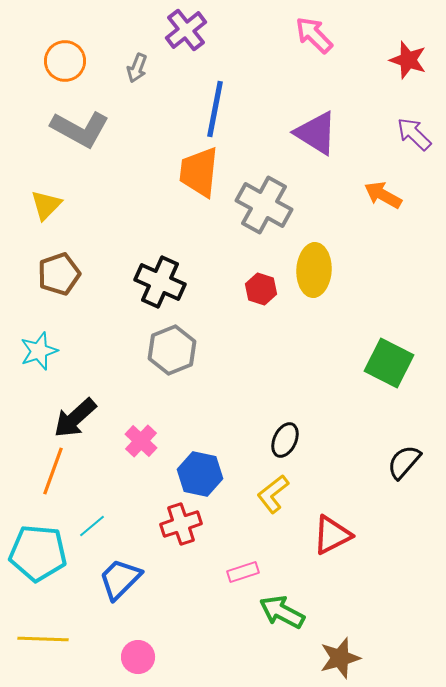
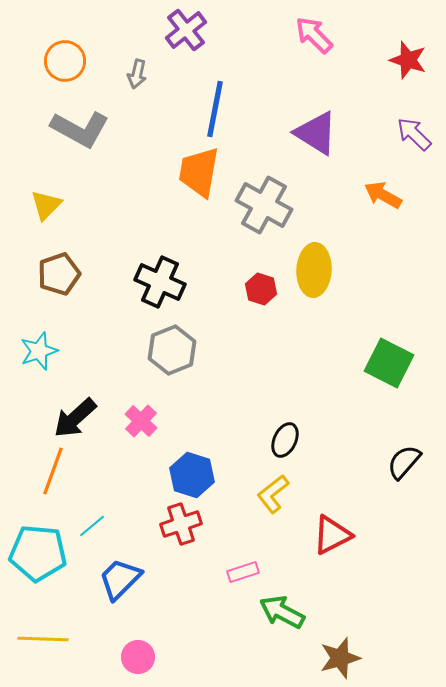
gray arrow: moved 6 px down; rotated 8 degrees counterclockwise
orange trapezoid: rotated 4 degrees clockwise
pink cross: moved 20 px up
blue hexagon: moved 8 px left, 1 px down; rotated 6 degrees clockwise
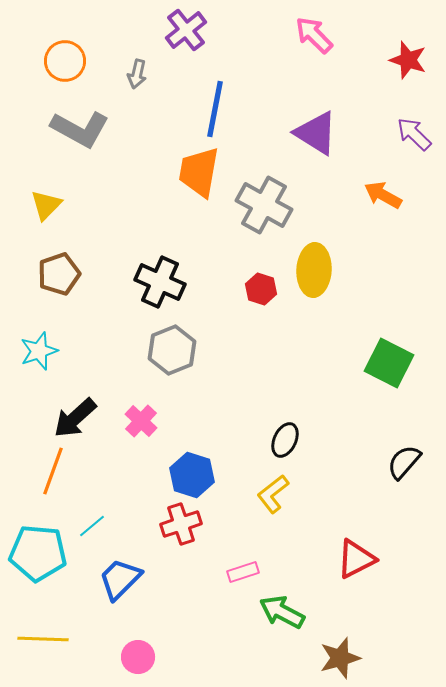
red triangle: moved 24 px right, 24 px down
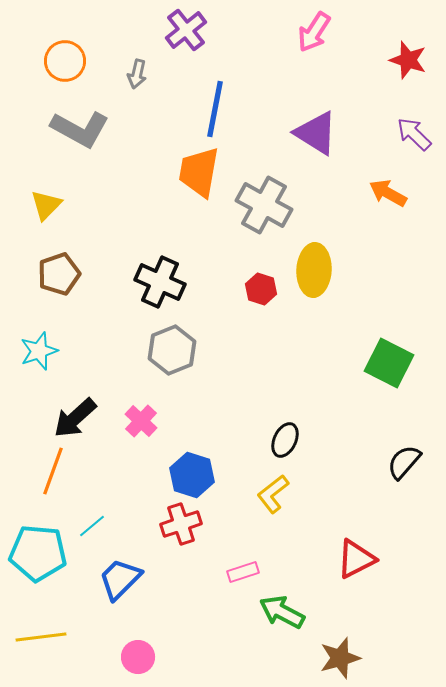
pink arrow: moved 3 px up; rotated 102 degrees counterclockwise
orange arrow: moved 5 px right, 2 px up
yellow line: moved 2 px left, 2 px up; rotated 9 degrees counterclockwise
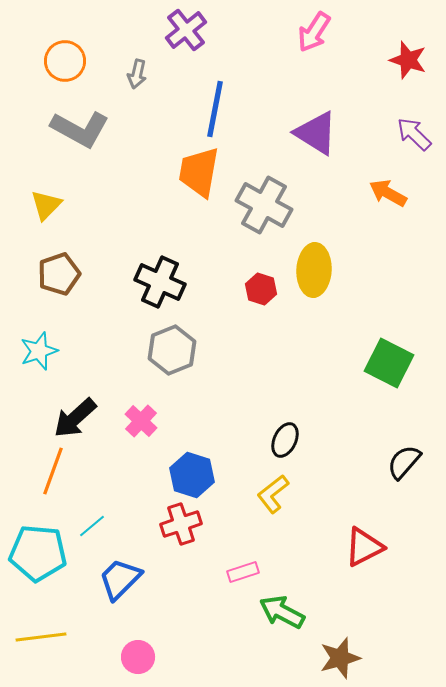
red triangle: moved 8 px right, 12 px up
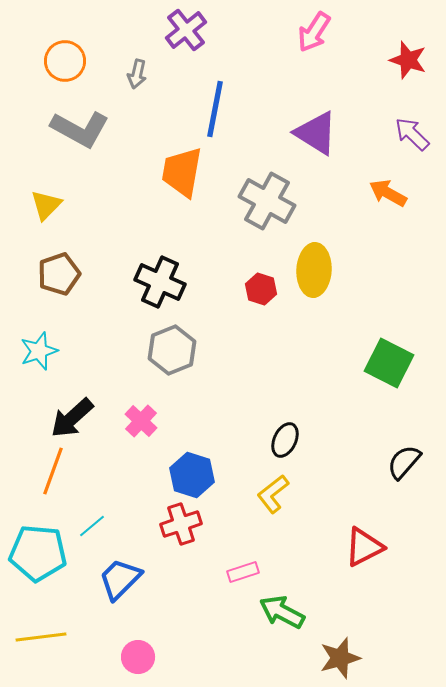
purple arrow: moved 2 px left
orange trapezoid: moved 17 px left
gray cross: moved 3 px right, 4 px up
black arrow: moved 3 px left
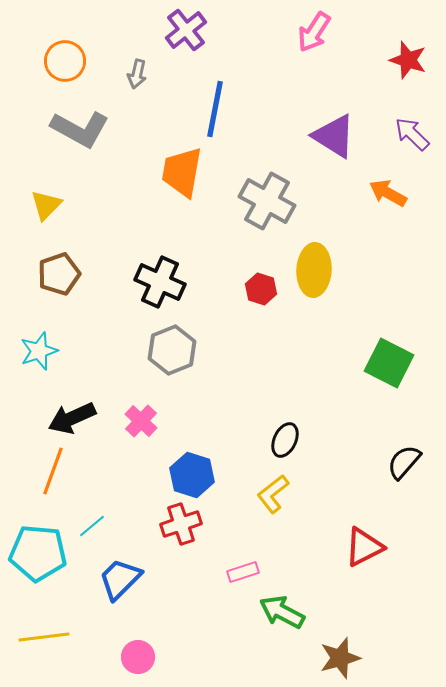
purple triangle: moved 18 px right, 3 px down
black arrow: rotated 18 degrees clockwise
yellow line: moved 3 px right
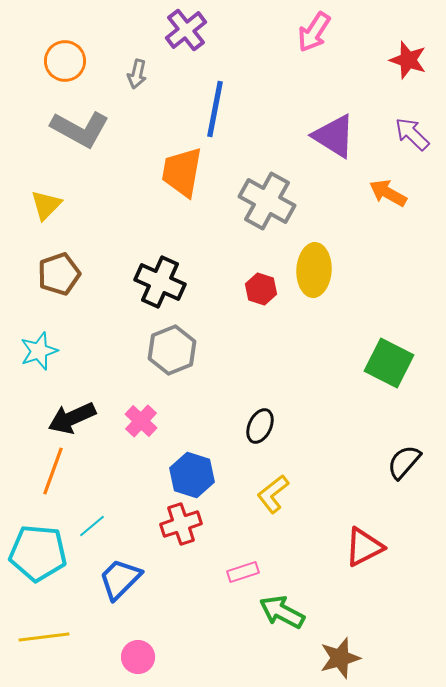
black ellipse: moved 25 px left, 14 px up
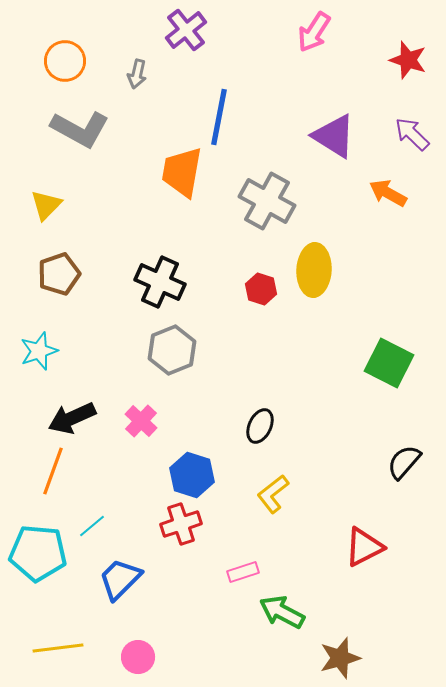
blue line: moved 4 px right, 8 px down
yellow line: moved 14 px right, 11 px down
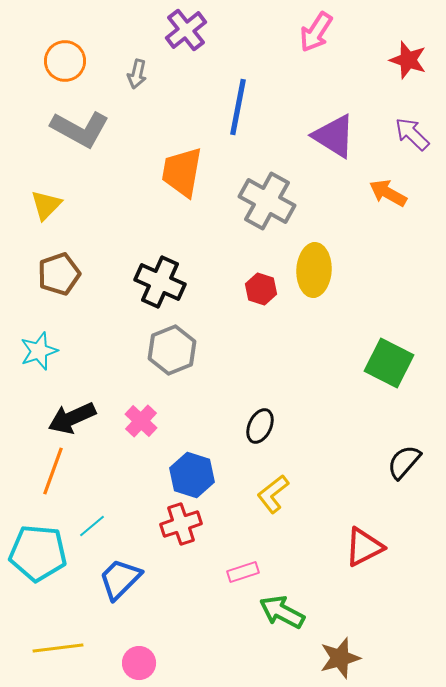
pink arrow: moved 2 px right
blue line: moved 19 px right, 10 px up
pink circle: moved 1 px right, 6 px down
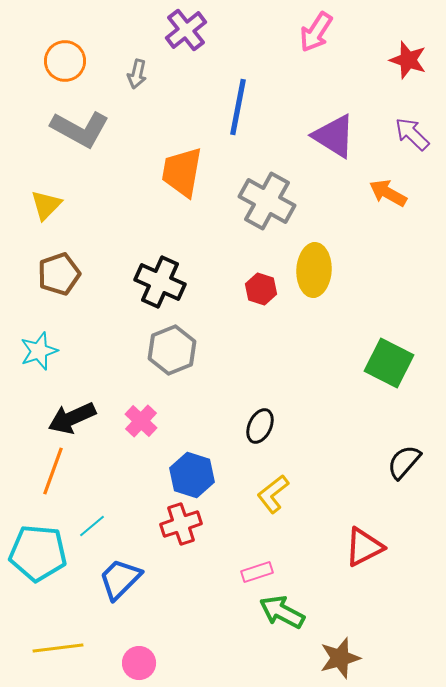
pink rectangle: moved 14 px right
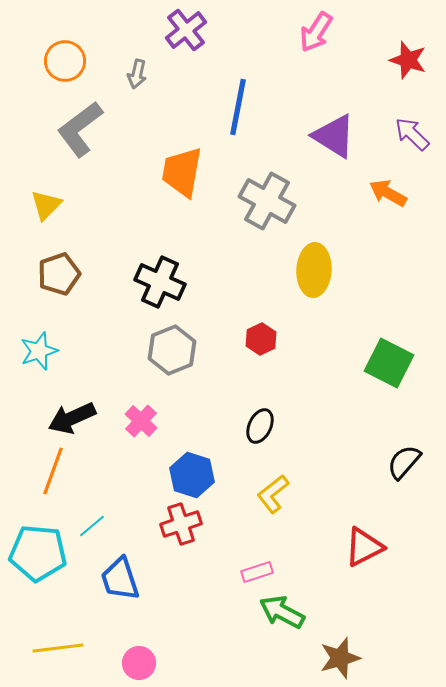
gray L-shape: rotated 114 degrees clockwise
red hexagon: moved 50 px down; rotated 16 degrees clockwise
blue trapezoid: rotated 63 degrees counterclockwise
